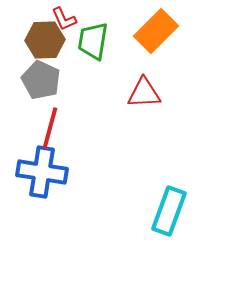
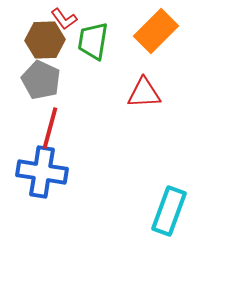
red L-shape: rotated 12 degrees counterclockwise
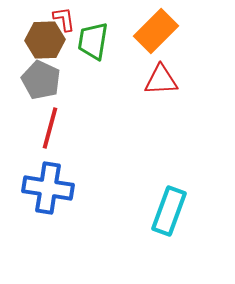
red L-shape: rotated 152 degrees counterclockwise
red triangle: moved 17 px right, 13 px up
blue cross: moved 6 px right, 16 px down
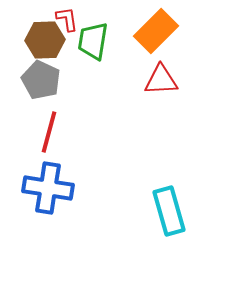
red L-shape: moved 3 px right
red line: moved 1 px left, 4 px down
cyan rectangle: rotated 36 degrees counterclockwise
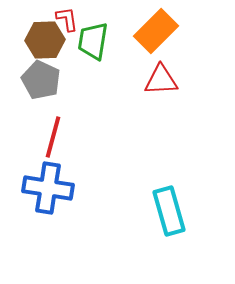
red line: moved 4 px right, 5 px down
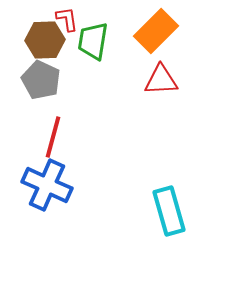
blue cross: moved 1 px left, 3 px up; rotated 15 degrees clockwise
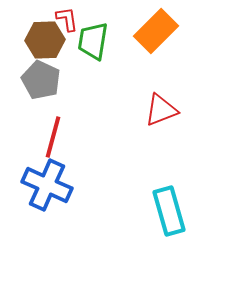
red triangle: moved 30 px down; rotated 18 degrees counterclockwise
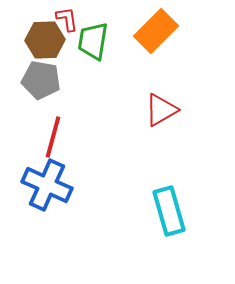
gray pentagon: rotated 15 degrees counterclockwise
red triangle: rotated 9 degrees counterclockwise
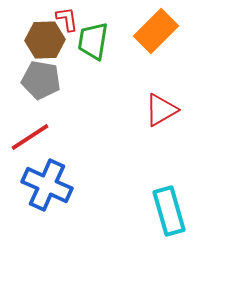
red line: moved 23 px left; rotated 42 degrees clockwise
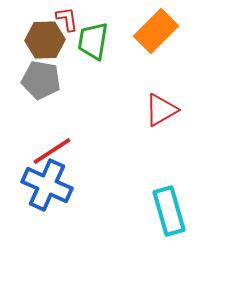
red line: moved 22 px right, 14 px down
